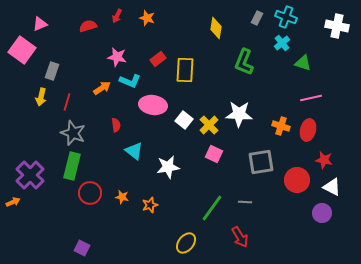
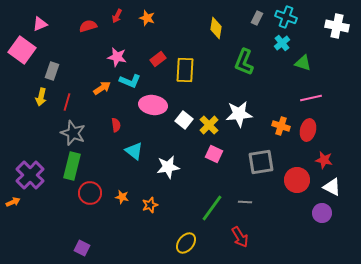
white star at (239, 114): rotated 8 degrees counterclockwise
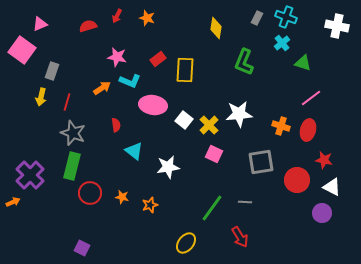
pink line at (311, 98): rotated 25 degrees counterclockwise
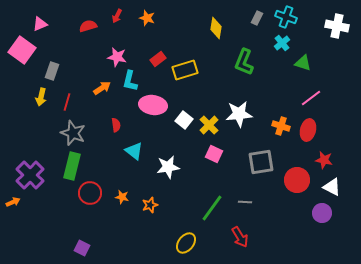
yellow rectangle at (185, 70): rotated 70 degrees clockwise
cyan L-shape at (130, 81): rotated 80 degrees clockwise
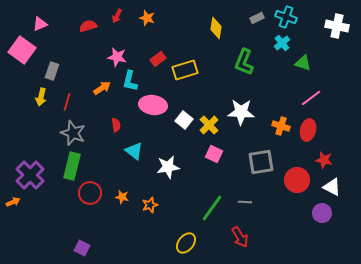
gray rectangle at (257, 18): rotated 40 degrees clockwise
white star at (239, 114): moved 2 px right, 2 px up; rotated 8 degrees clockwise
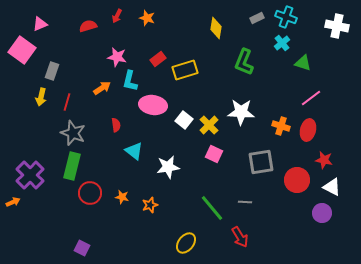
green line at (212, 208): rotated 76 degrees counterclockwise
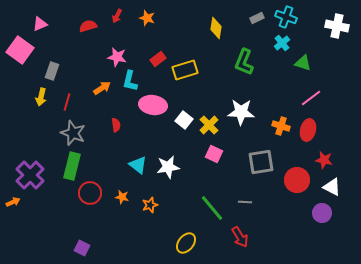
pink square at (22, 50): moved 2 px left
cyan triangle at (134, 151): moved 4 px right, 14 px down
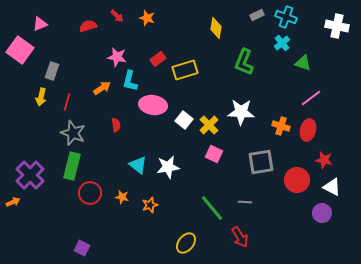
red arrow at (117, 16): rotated 72 degrees counterclockwise
gray rectangle at (257, 18): moved 3 px up
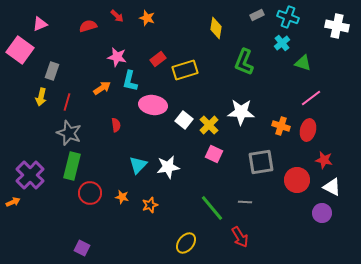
cyan cross at (286, 17): moved 2 px right
gray star at (73, 133): moved 4 px left
cyan triangle at (138, 165): rotated 36 degrees clockwise
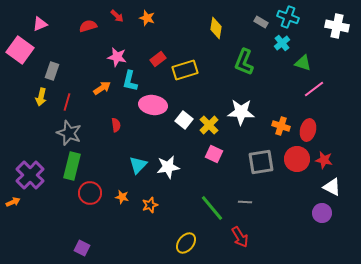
gray rectangle at (257, 15): moved 4 px right, 7 px down; rotated 56 degrees clockwise
pink line at (311, 98): moved 3 px right, 9 px up
red circle at (297, 180): moved 21 px up
